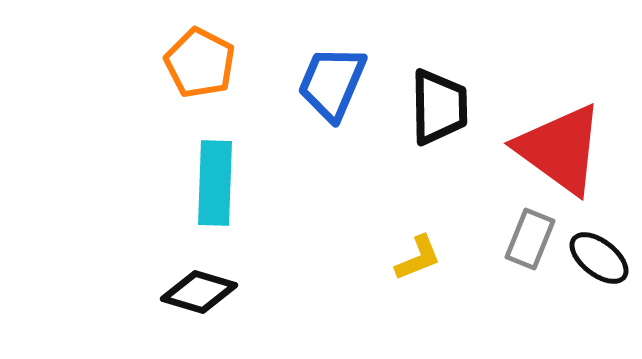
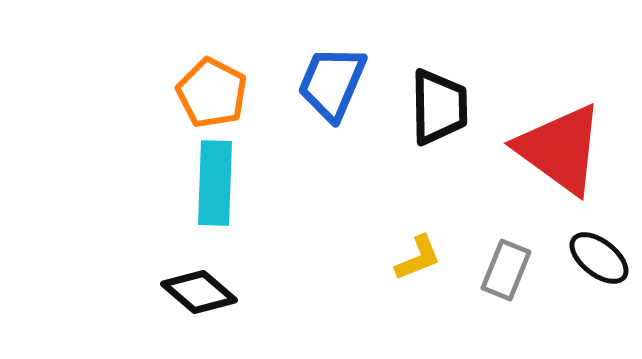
orange pentagon: moved 12 px right, 30 px down
gray rectangle: moved 24 px left, 31 px down
black diamond: rotated 24 degrees clockwise
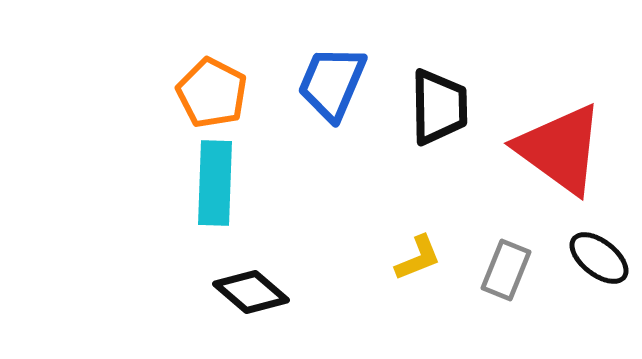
black diamond: moved 52 px right
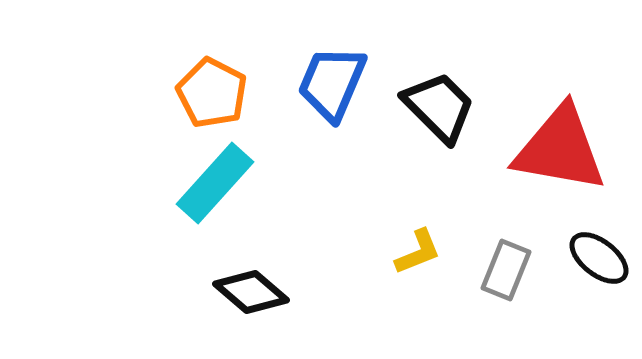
black trapezoid: rotated 44 degrees counterclockwise
red triangle: rotated 26 degrees counterclockwise
cyan rectangle: rotated 40 degrees clockwise
yellow L-shape: moved 6 px up
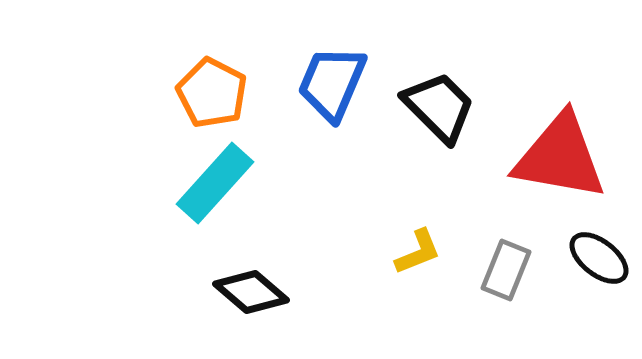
red triangle: moved 8 px down
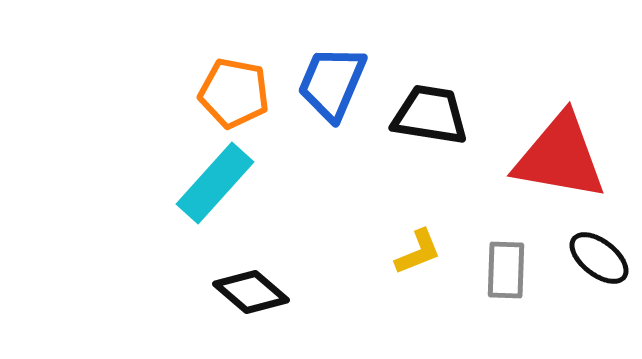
orange pentagon: moved 22 px right; rotated 16 degrees counterclockwise
black trapezoid: moved 9 px left, 8 px down; rotated 36 degrees counterclockwise
gray rectangle: rotated 20 degrees counterclockwise
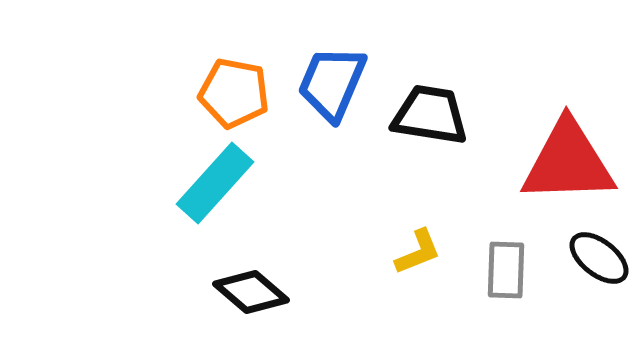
red triangle: moved 8 px right, 5 px down; rotated 12 degrees counterclockwise
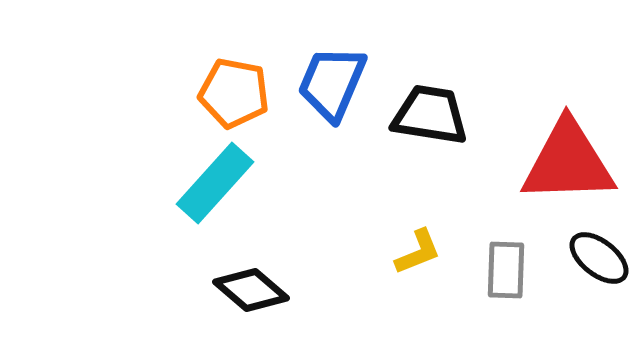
black diamond: moved 2 px up
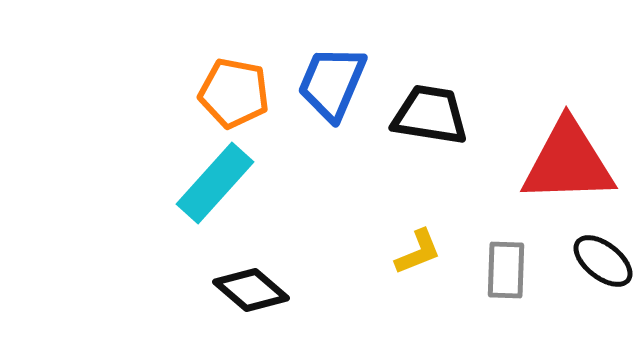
black ellipse: moved 4 px right, 3 px down
